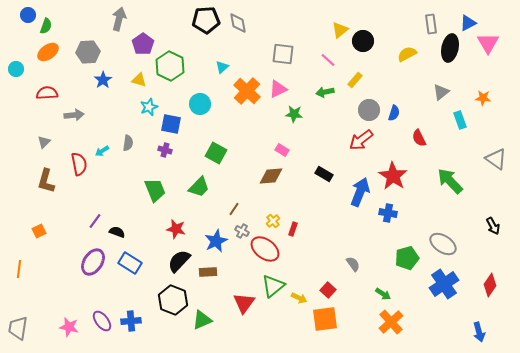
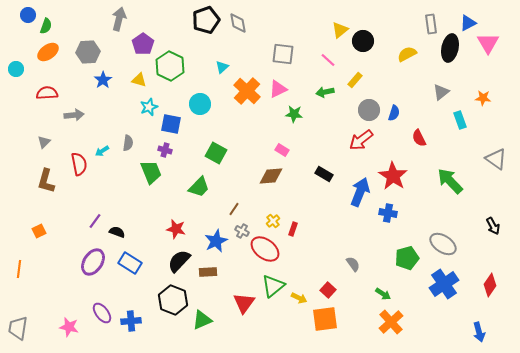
black pentagon at (206, 20): rotated 16 degrees counterclockwise
green trapezoid at (155, 190): moved 4 px left, 18 px up
purple ellipse at (102, 321): moved 8 px up
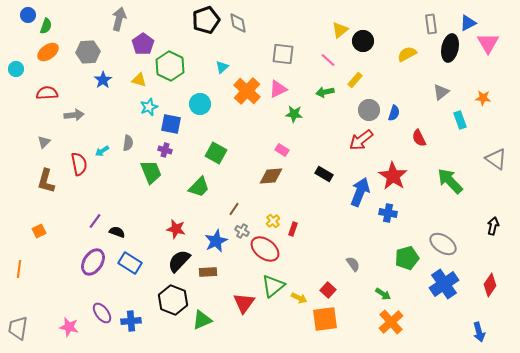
black arrow at (493, 226): rotated 138 degrees counterclockwise
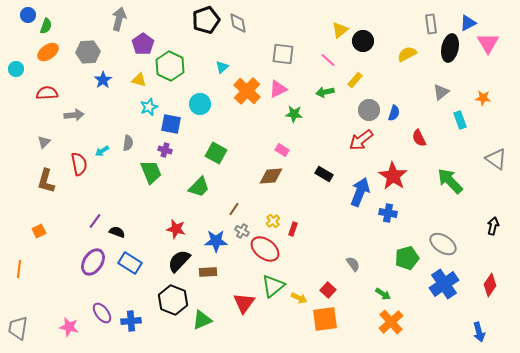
blue star at (216, 241): rotated 25 degrees clockwise
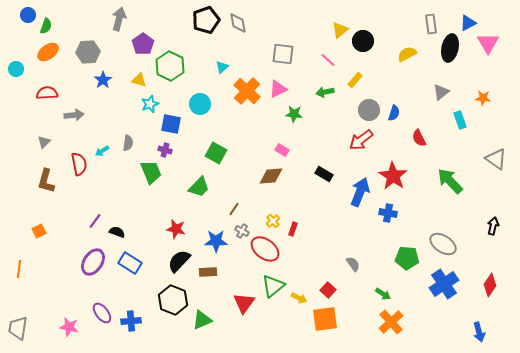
cyan star at (149, 107): moved 1 px right, 3 px up
green pentagon at (407, 258): rotated 20 degrees clockwise
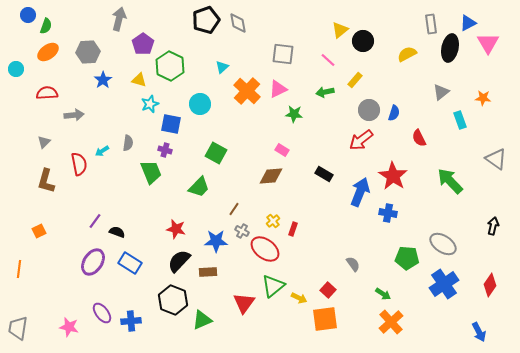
blue arrow at (479, 332): rotated 12 degrees counterclockwise
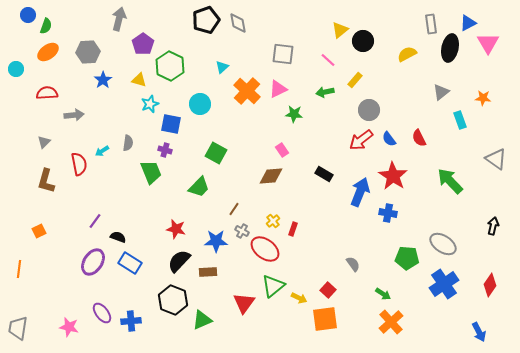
blue semicircle at (394, 113): moved 5 px left, 26 px down; rotated 126 degrees clockwise
pink rectangle at (282, 150): rotated 24 degrees clockwise
black semicircle at (117, 232): moved 1 px right, 5 px down
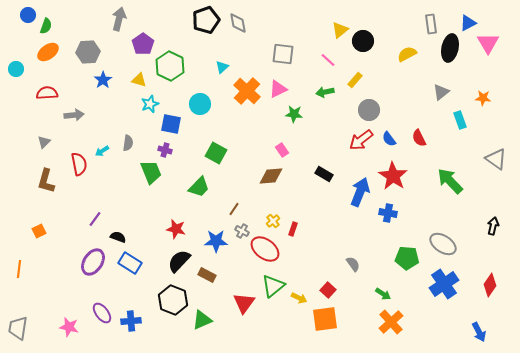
purple line at (95, 221): moved 2 px up
brown rectangle at (208, 272): moved 1 px left, 3 px down; rotated 30 degrees clockwise
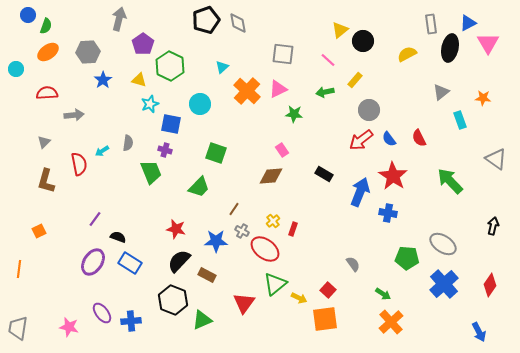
green square at (216, 153): rotated 10 degrees counterclockwise
blue cross at (444, 284): rotated 8 degrees counterclockwise
green triangle at (273, 286): moved 2 px right, 2 px up
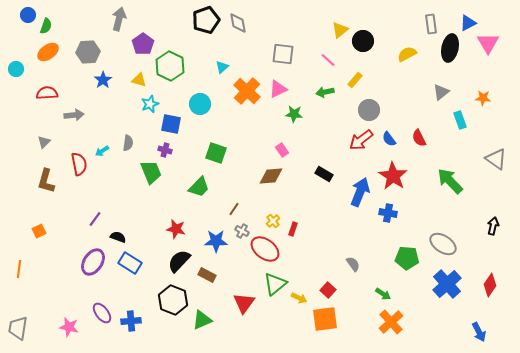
blue cross at (444, 284): moved 3 px right
